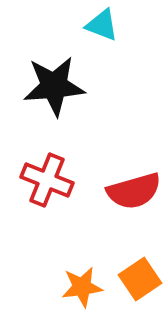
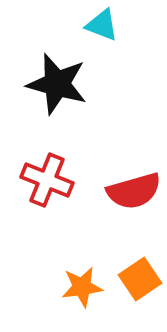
black star: moved 3 px right, 2 px up; rotated 20 degrees clockwise
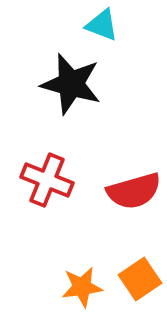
black star: moved 14 px right
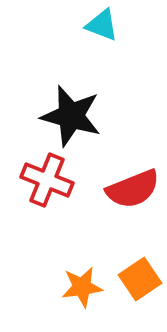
black star: moved 32 px down
red semicircle: moved 1 px left, 2 px up; rotated 6 degrees counterclockwise
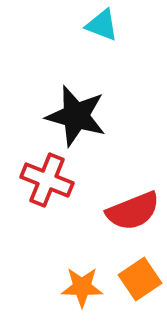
black star: moved 5 px right
red semicircle: moved 22 px down
orange star: rotated 9 degrees clockwise
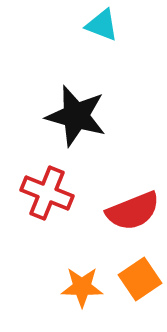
red cross: moved 13 px down
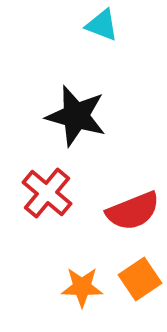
red cross: rotated 18 degrees clockwise
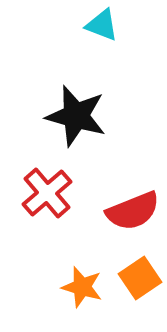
red cross: rotated 9 degrees clockwise
orange square: moved 1 px up
orange star: rotated 15 degrees clockwise
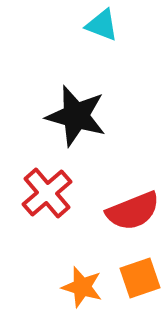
orange square: rotated 15 degrees clockwise
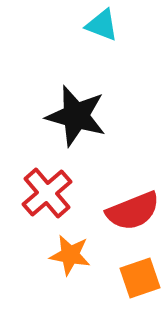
orange star: moved 12 px left, 32 px up; rotated 6 degrees counterclockwise
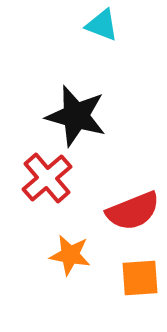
red cross: moved 15 px up
orange square: rotated 15 degrees clockwise
